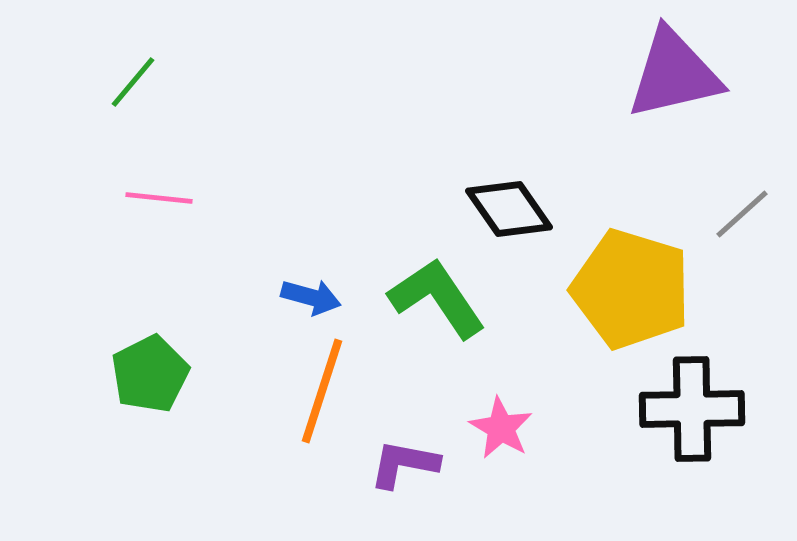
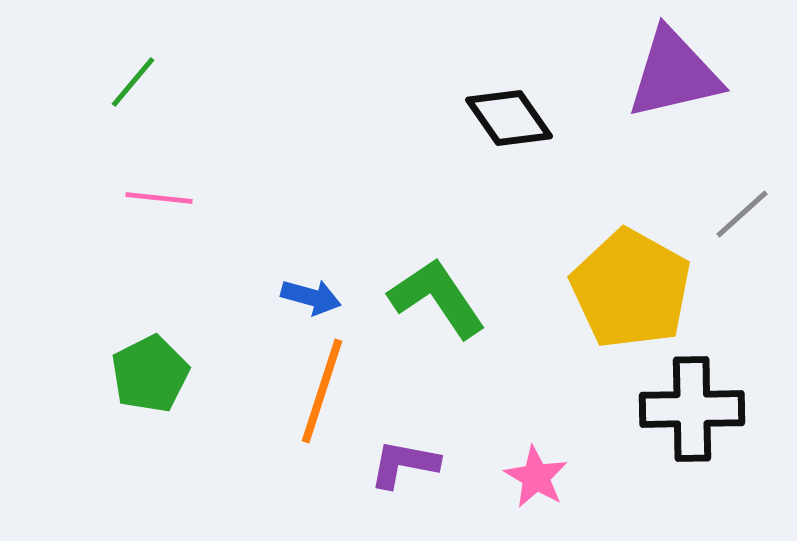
black diamond: moved 91 px up
yellow pentagon: rotated 12 degrees clockwise
pink star: moved 35 px right, 49 px down
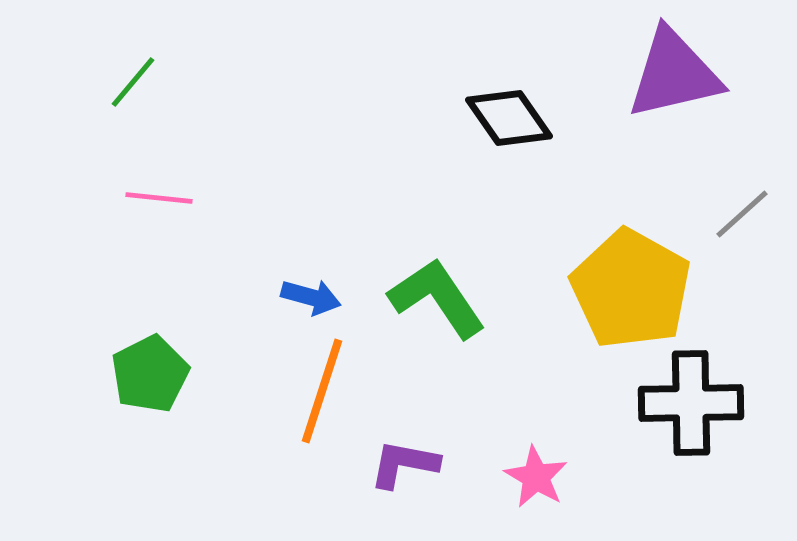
black cross: moved 1 px left, 6 px up
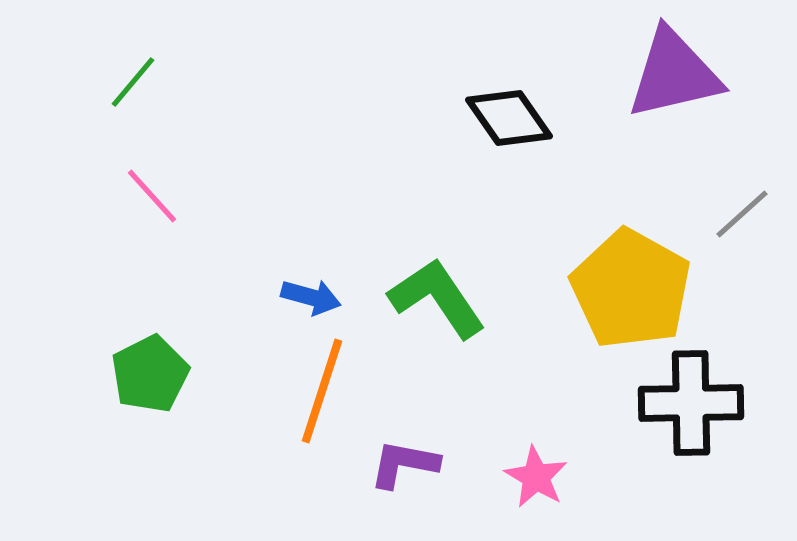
pink line: moved 7 px left, 2 px up; rotated 42 degrees clockwise
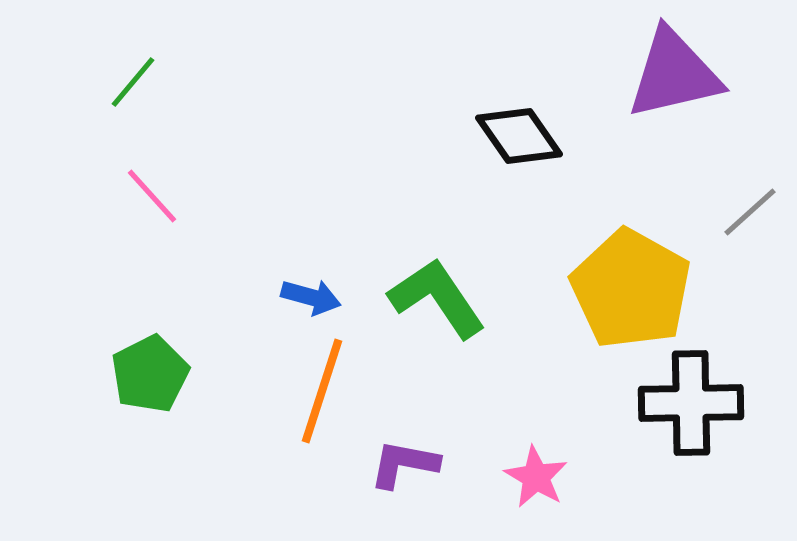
black diamond: moved 10 px right, 18 px down
gray line: moved 8 px right, 2 px up
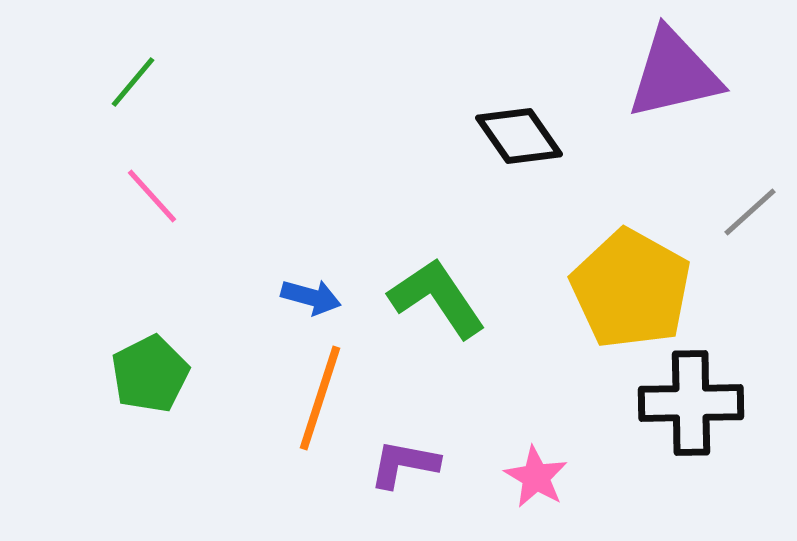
orange line: moved 2 px left, 7 px down
